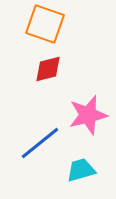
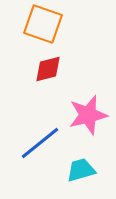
orange square: moved 2 px left
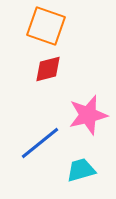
orange square: moved 3 px right, 2 px down
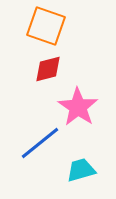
pink star: moved 10 px left, 8 px up; rotated 24 degrees counterclockwise
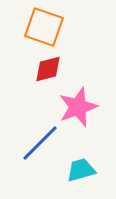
orange square: moved 2 px left, 1 px down
pink star: rotated 18 degrees clockwise
blue line: rotated 6 degrees counterclockwise
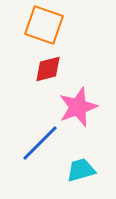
orange square: moved 2 px up
